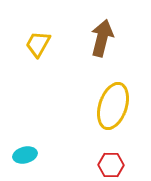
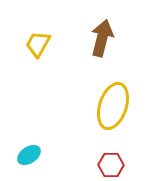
cyan ellipse: moved 4 px right; rotated 20 degrees counterclockwise
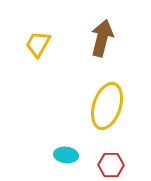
yellow ellipse: moved 6 px left
cyan ellipse: moved 37 px right; rotated 40 degrees clockwise
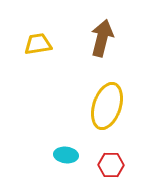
yellow trapezoid: rotated 52 degrees clockwise
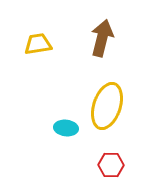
cyan ellipse: moved 27 px up
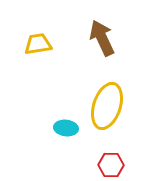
brown arrow: rotated 39 degrees counterclockwise
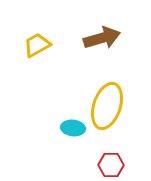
brown arrow: rotated 99 degrees clockwise
yellow trapezoid: moved 1 px left, 1 px down; rotated 20 degrees counterclockwise
cyan ellipse: moved 7 px right
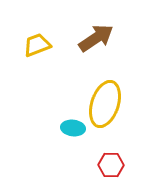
brown arrow: moved 6 px left; rotated 18 degrees counterclockwise
yellow trapezoid: rotated 8 degrees clockwise
yellow ellipse: moved 2 px left, 2 px up
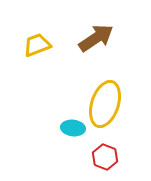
red hexagon: moved 6 px left, 8 px up; rotated 20 degrees clockwise
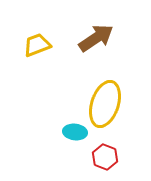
cyan ellipse: moved 2 px right, 4 px down
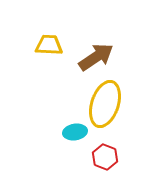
brown arrow: moved 19 px down
yellow trapezoid: moved 12 px right; rotated 24 degrees clockwise
cyan ellipse: rotated 15 degrees counterclockwise
